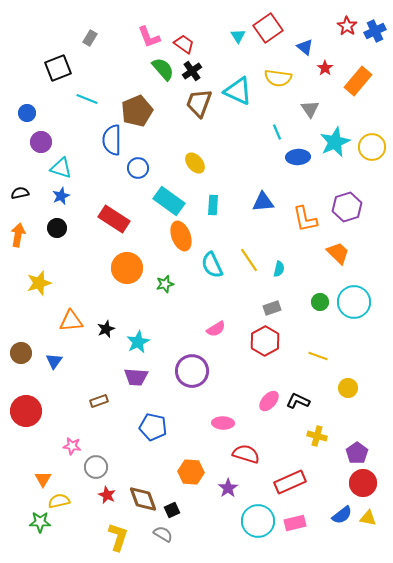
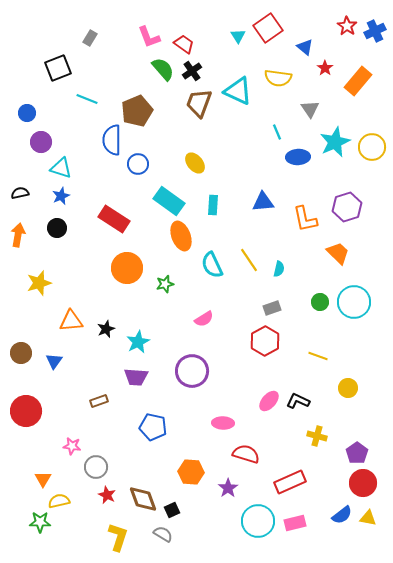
blue circle at (138, 168): moved 4 px up
pink semicircle at (216, 329): moved 12 px left, 10 px up
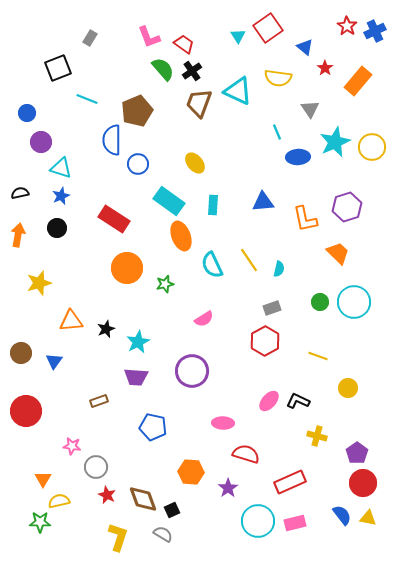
blue semicircle at (342, 515): rotated 90 degrees counterclockwise
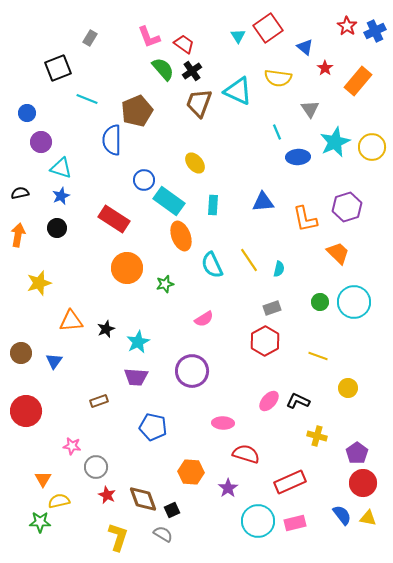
blue circle at (138, 164): moved 6 px right, 16 px down
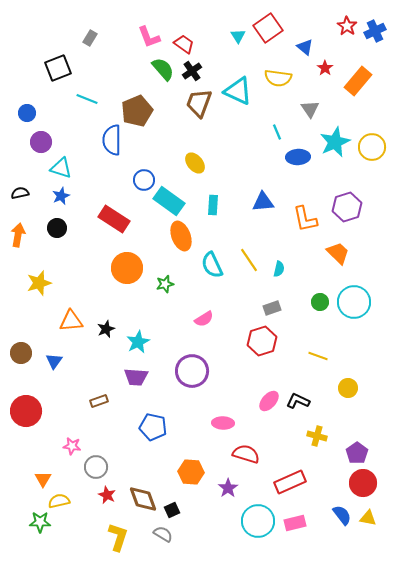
red hexagon at (265, 341): moved 3 px left; rotated 12 degrees clockwise
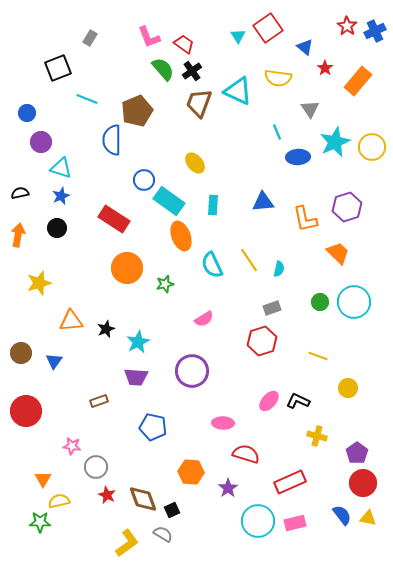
yellow L-shape at (118, 537): moved 9 px right, 6 px down; rotated 36 degrees clockwise
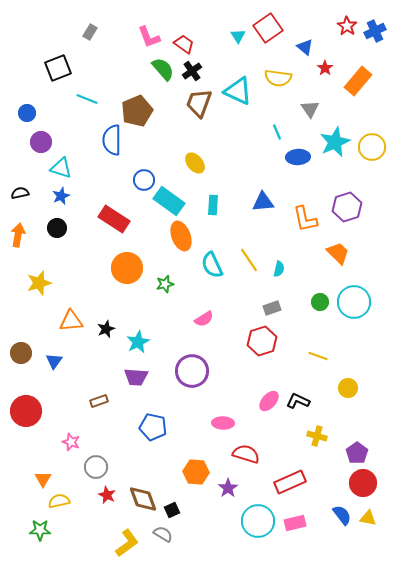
gray rectangle at (90, 38): moved 6 px up
pink star at (72, 446): moved 1 px left, 4 px up; rotated 12 degrees clockwise
orange hexagon at (191, 472): moved 5 px right
green star at (40, 522): moved 8 px down
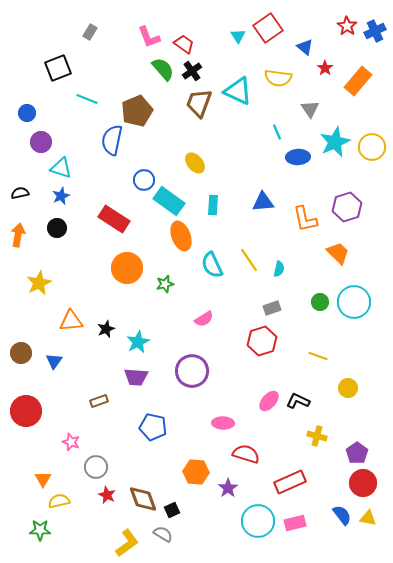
blue semicircle at (112, 140): rotated 12 degrees clockwise
yellow star at (39, 283): rotated 10 degrees counterclockwise
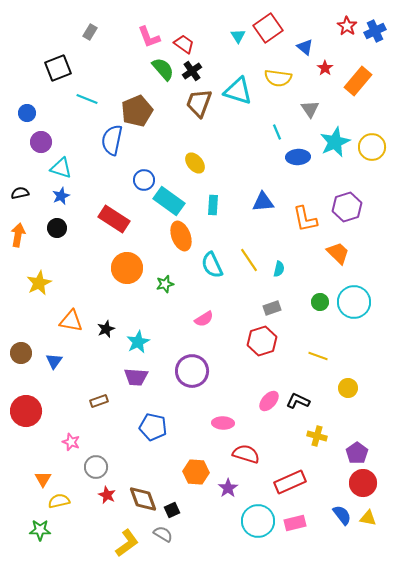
cyan triangle at (238, 91): rotated 8 degrees counterclockwise
orange triangle at (71, 321): rotated 15 degrees clockwise
